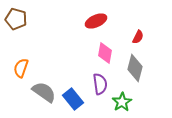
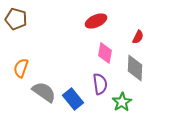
gray diamond: rotated 12 degrees counterclockwise
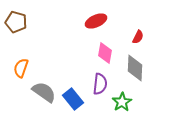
brown pentagon: moved 3 px down
purple semicircle: rotated 15 degrees clockwise
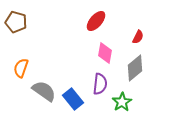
red ellipse: rotated 25 degrees counterclockwise
gray diamond: rotated 48 degrees clockwise
gray semicircle: moved 1 px up
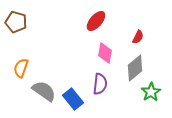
green star: moved 29 px right, 10 px up
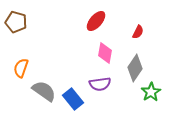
red semicircle: moved 5 px up
gray diamond: rotated 16 degrees counterclockwise
purple semicircle: rotated 75 degrees clockwise
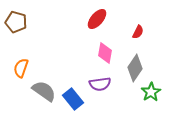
red ellipse: moved 1 px right, 2 px up
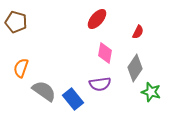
green star: rotated 24 degrees counterclockwise
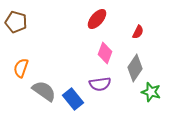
pink diamond: rotated 10 degrees clockwise
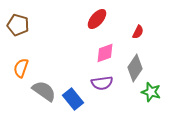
brown pentagon: moved 2 px right, 3 px down
pink diamond: rotated 50 degrees clockwise
purple semicircle: moved 2 px right, 1 px up
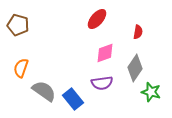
red semicircle: rotated 16 degrees counterclockwise
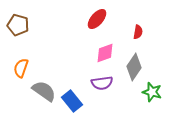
gray diamond: moved 1 px left, 1 px up
green star: moved 1 px right
blue rectangle: moved 1 px left, 2 px down
